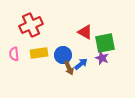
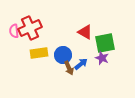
red cross: moved 1 px left, 3 px down
pink semicircle: moved 23 px up
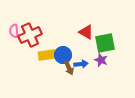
red cross: moved 7 px down
red triangle: moved 1 px right
yellow rectangle: moved 8 px right, 2 px down
purple star: moved 1 px left, 2 px down
blue arrow: rotated 32 degrees clockwise
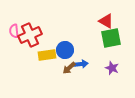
red triangle: moved 20 px right, 11 px up
green square: moved 6 px right, 5 px up
blue circle: moved 2 px right, 5 px up
purple star: moved 11 px right, 8 px down
brown arrow: rotated 72 degrees clockwise
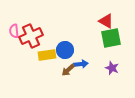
red cross: moved 1 px right, 1 px down
brown arrow: moved 1 px left, 2 px down
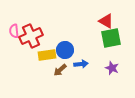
brown arrow: moved 8 px left
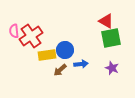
red cross: rotated 10 degrees counterclockwise
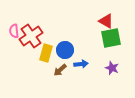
yellow rectangle: moved 1 px left, 2 px up; rotated 66 degrees counterclockwise
